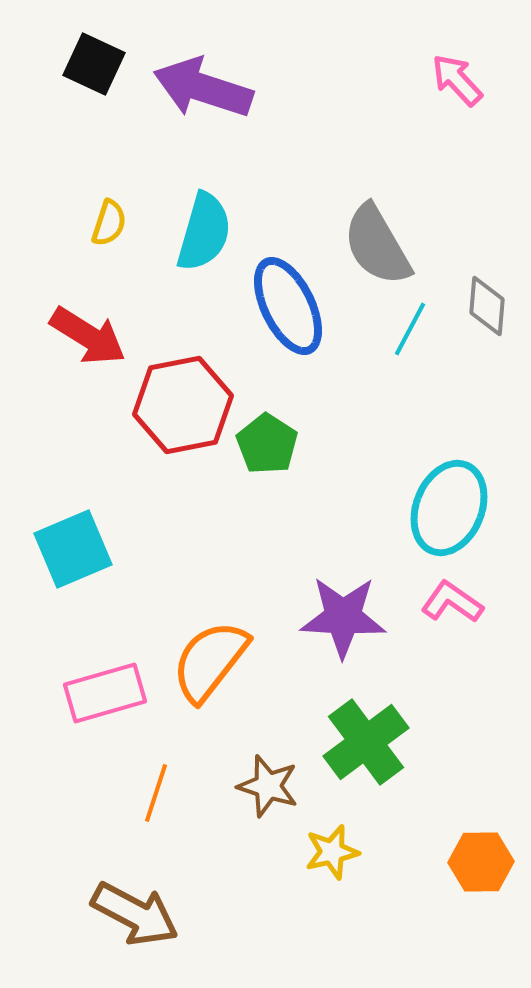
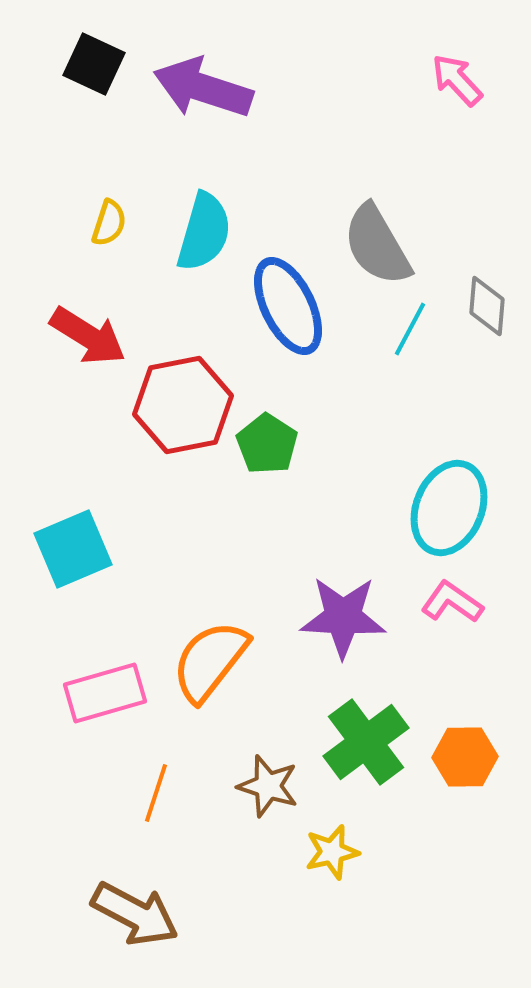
orange hexagon: moved 16 px left, 105 px up
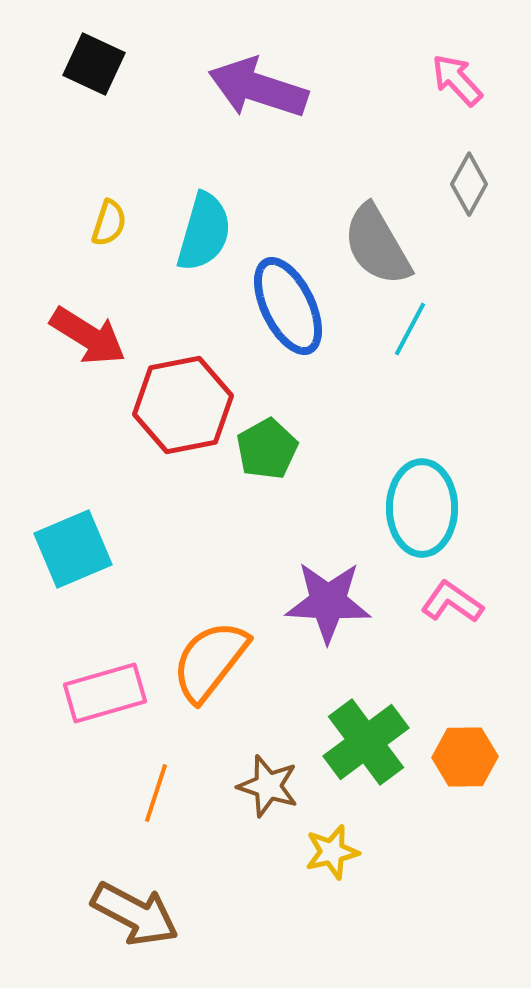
purple arrow: moved 55 px right
gray diamond: moved 18 px left, 122 px up; rotated 24 degrees clockwise
green pentagon: moved 5 px down; rotated 10 degrees clockwise
cyan ellipse: moved 27 px left; rotated 22 degrees counterclockwise
purple star: moved 15 px left, 15 px up
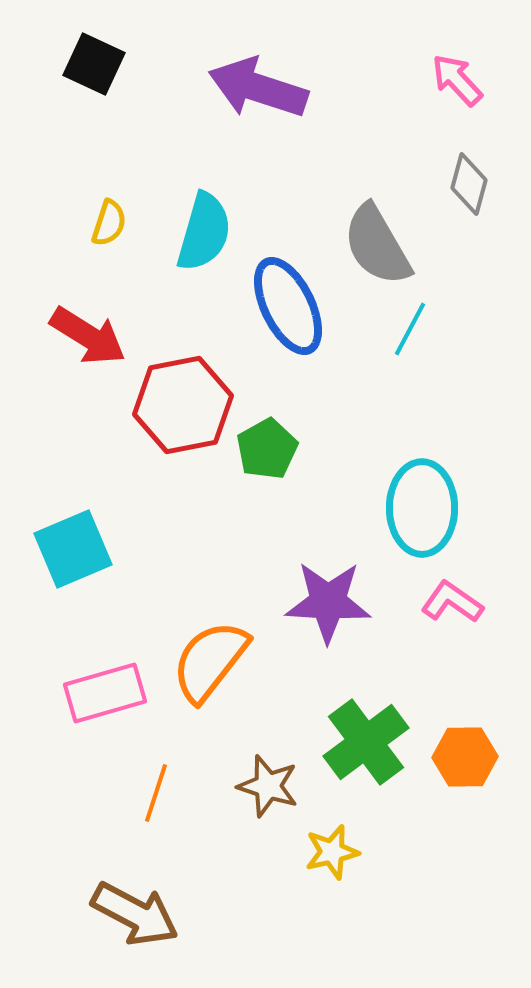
gray diamond: rotated 14 degrees counterclockwise
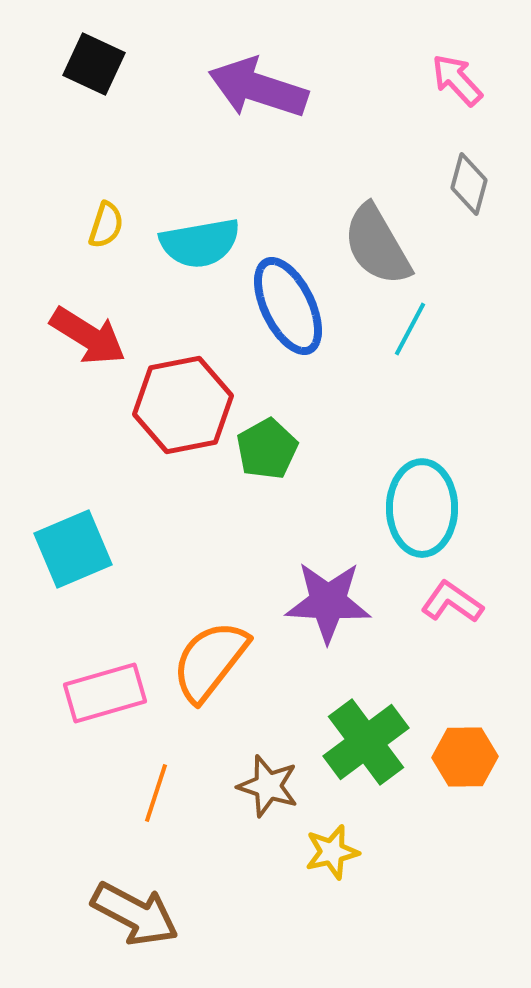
yellow semicircle: moved 3 px left, 2 px down
cyan semicircle: moved 4 px left, 11 px down; rotated 64 degrees clockwise
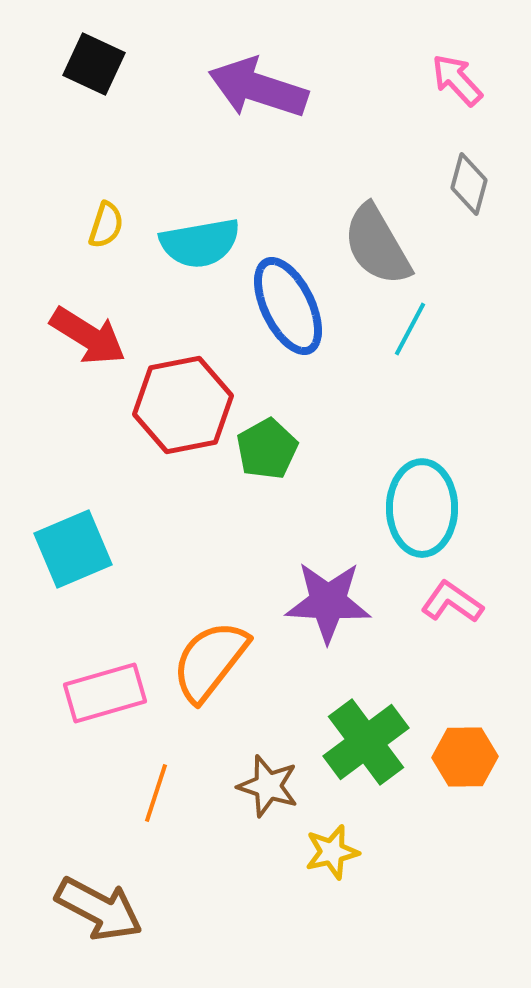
brown arrow: moved 36 px left, 5 px up
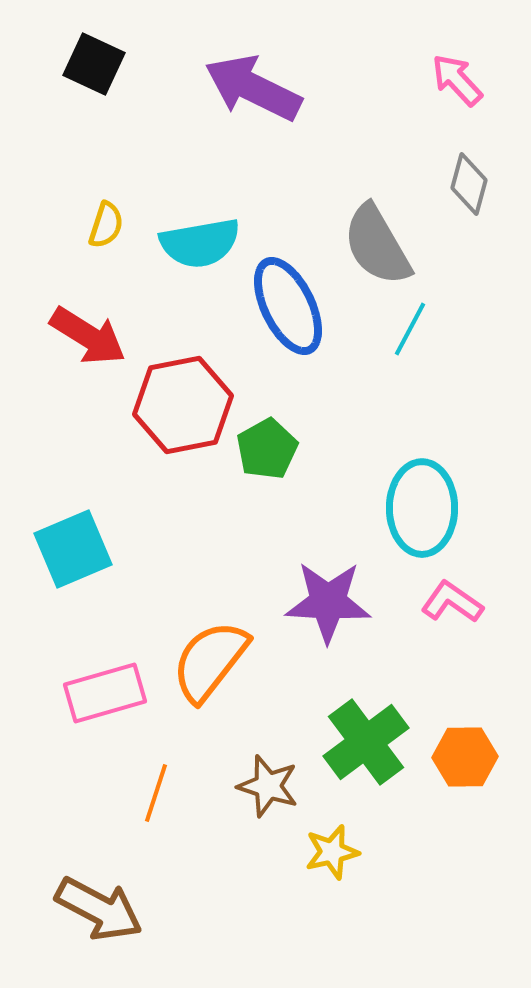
purple arrow: moved 5 px left; rotated 8 degrees clockwise
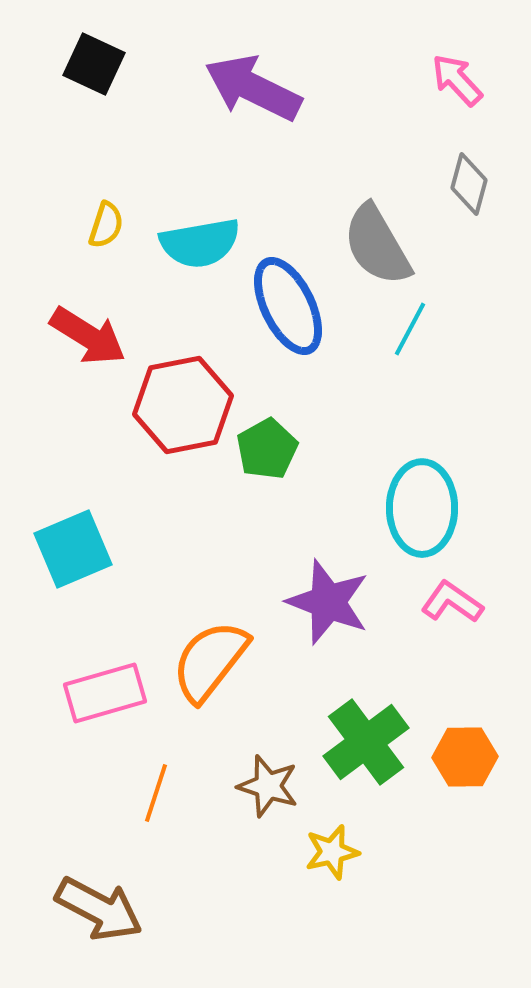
purple star: rotated 18 degrees clockwise
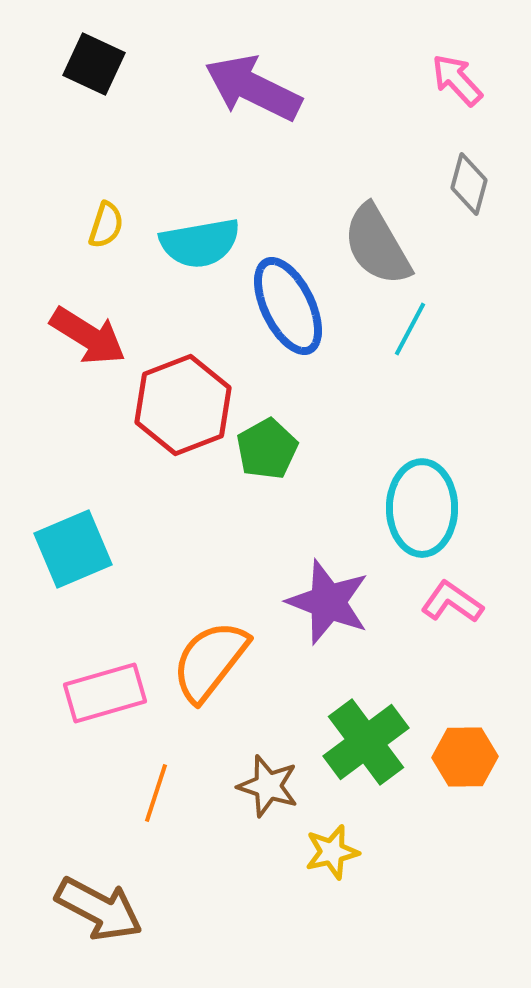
red hexagon: rotated 10 degrees counterclockwise
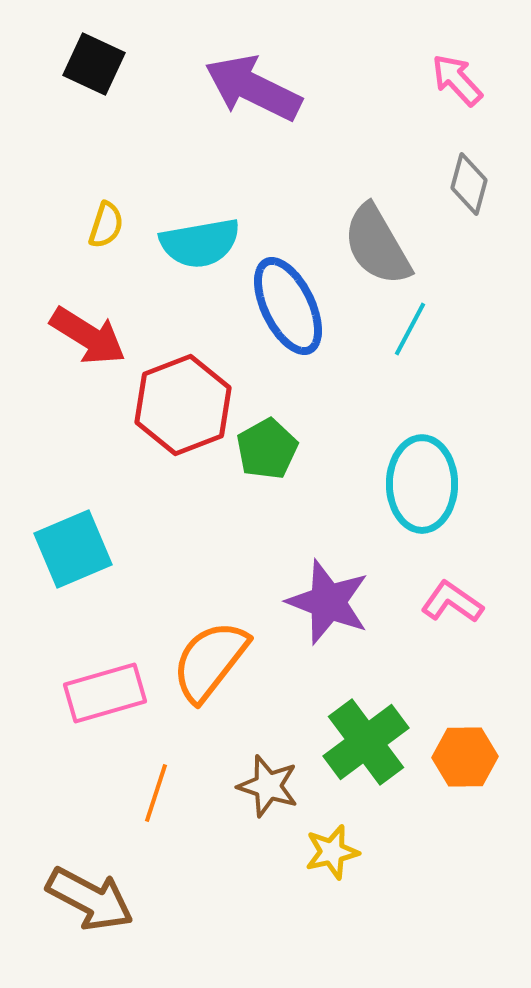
cyan ellipse: moved 24 px up
brown arrow: moved 9 px left, 10 px up
